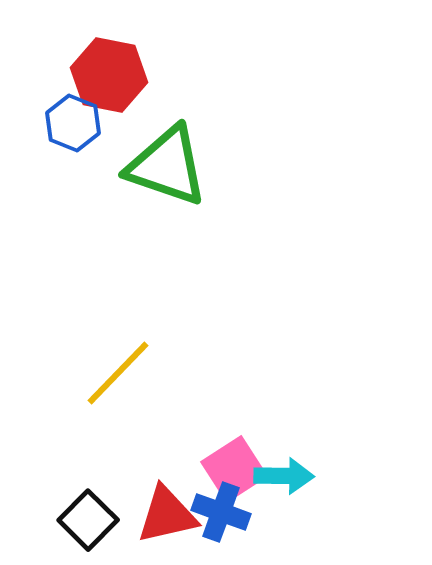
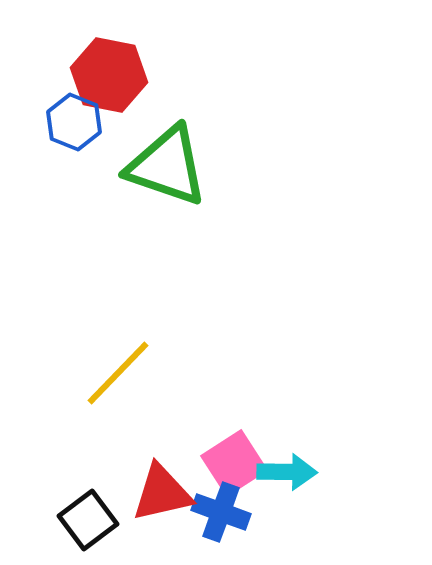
blue hexagon: moved 1 px right, 1 px up
pink square: moved 6 px up
cyan arrow: moved 3 px right, 4 px up
red triangle: moved 5 px left, 22 px up
black square: rotated 8 degrees clockwise
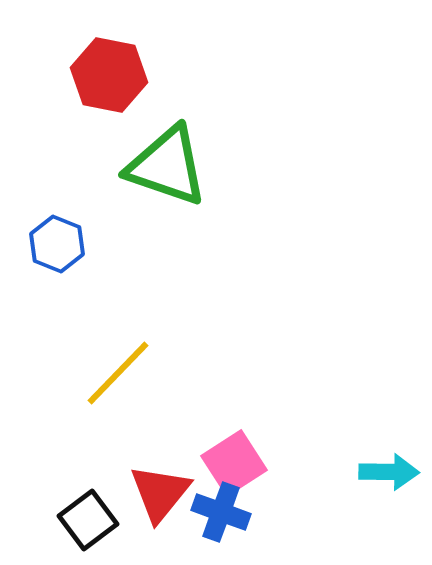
blue hexagon: moved 17 px left, 122 px down
cyan arrow: moved 102 px right
red triangle: moved 2 px left; rotated 38 degrees counterclockwise
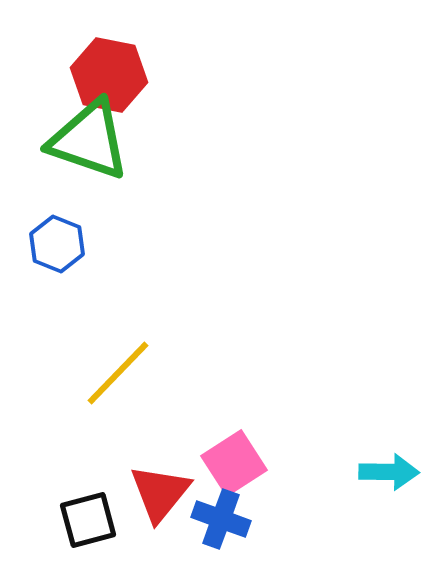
green triangle: moved 78 px left, 26 px up
blue cross: moved 7 px down
black square: rotated 22 degrees clockwise
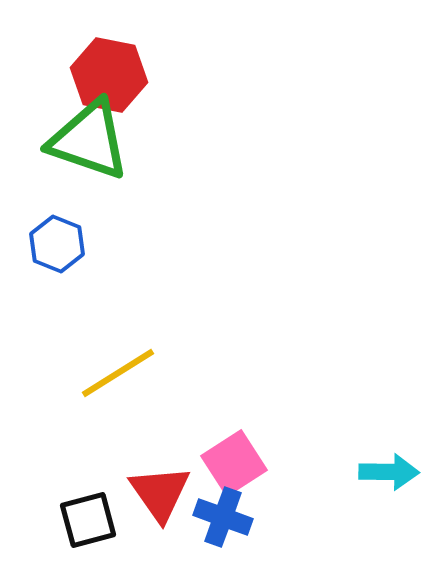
yellow line: rotated 14 degrees clockwise
red triangle: rotated 14 degrees counterclockwise
blue cross: moved 2 px right, 2 px up
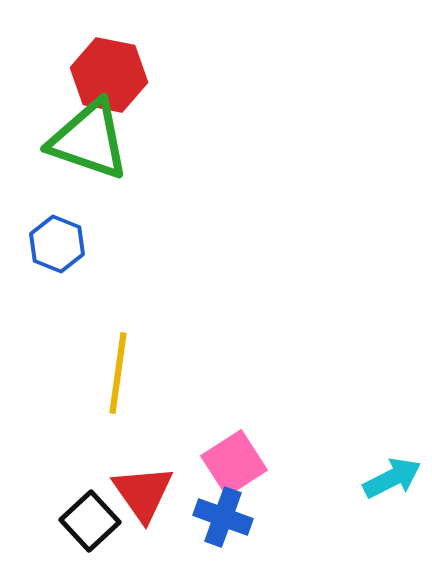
yellow line: rotated 50 degrees counterclockwise
cyan arrow: moved 3 px right, 6 px down; rotated 28 degrees counterclockwise
red triangle: moved 17 px left
black square: moved 2 px right, 1 px down; rotated 28 degrees counterclockwise
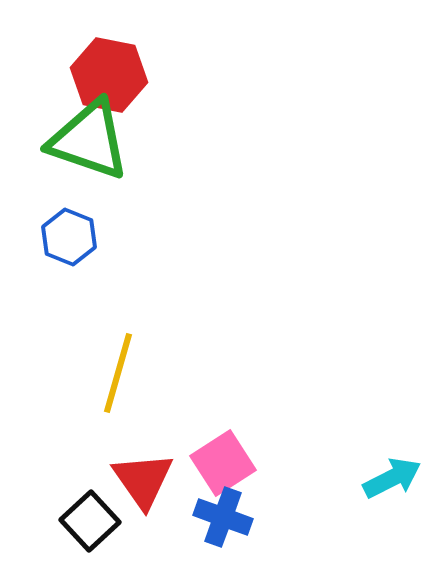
blue hexagon: moved 12 px right, 7 px up
yellow line: rotated 8 degrees clockwise
pink square: moved 11 px left
red triangle: moved 13 px up
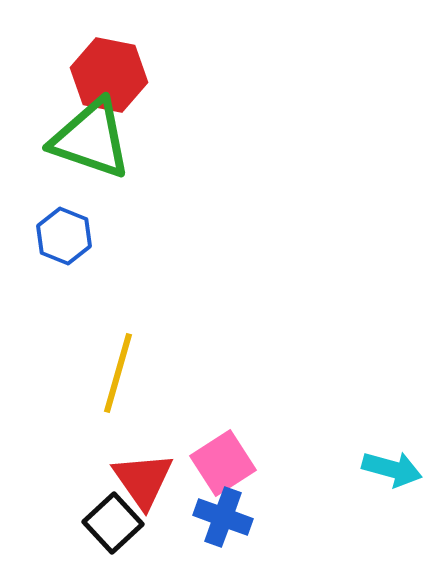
green triangle: moved 2 px right, 1 px up
blue hexagon: moved 5 px left, 1 px up
cyan arrow: moved 9 px up; rotated 42 degrees clockwise
black square: moved 23 px right, 2 px down
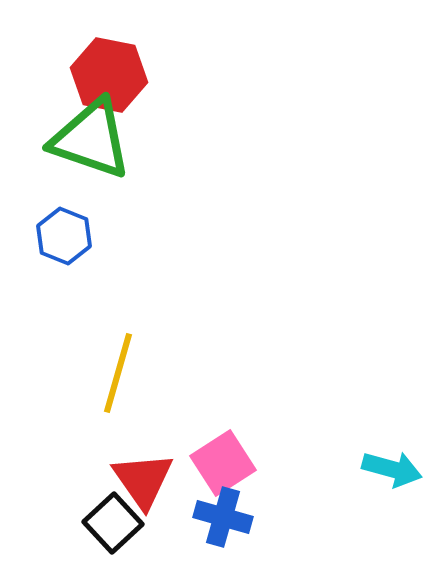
blue cross: rotated 4 degrees counterclockwise
